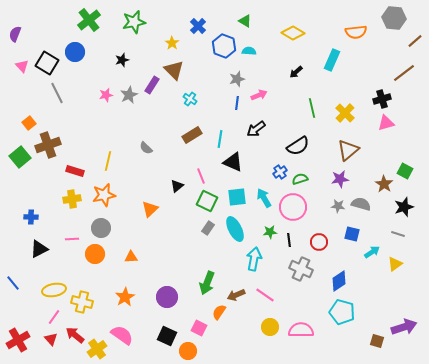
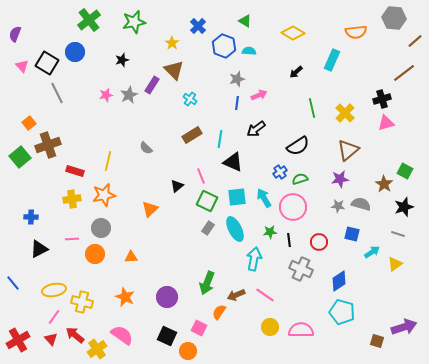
orange star at (125, 297): rotated 18 degrees counterclockwise
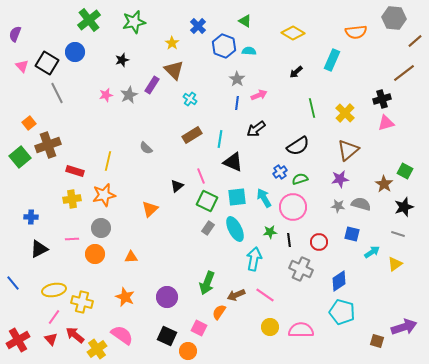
gray star at (237, 79): rotated 21 degrees counterclockwise
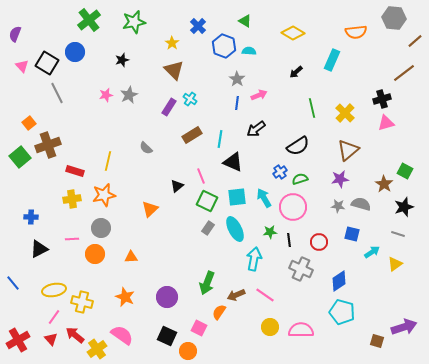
purple rectangle at (152, 85): moved 17 px right, 22 px down
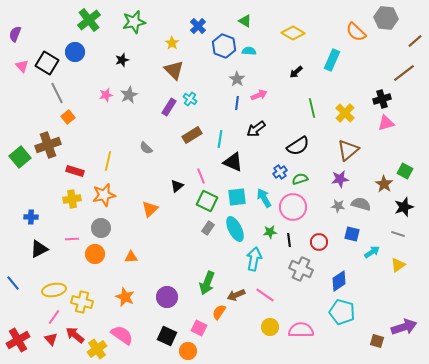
gray hexagon at (394, 18): moved 8 px left
orange semicircle at (356, 32): rotated 50 degrees clockwise
orange square at (29, 123): moved 39 px right, 6 px up
yellow triangle at (395, 264): moved 3 px right, 1 px down
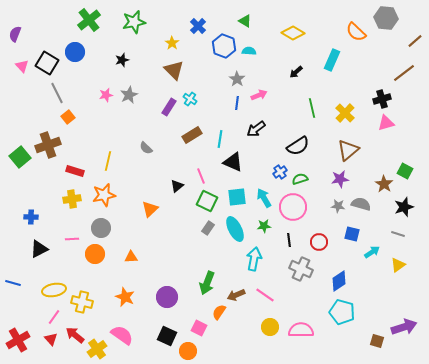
green star at (270, 232): moved 6 px left, 6 px up
blue line at (13, 283): rotated 35 degrees counterclockwise
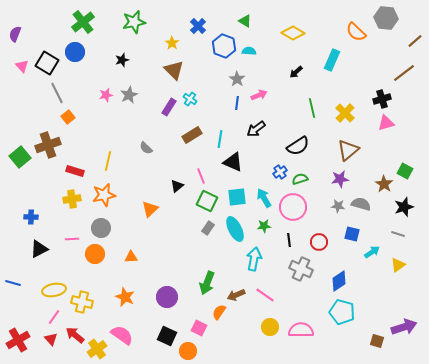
green cross at (89, 20): moved 6 px left, 2 px down
